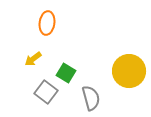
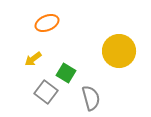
orange ellipse: rotated 60 degrees clockwise
yellow circle: moved 10 px left, 20 px up
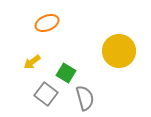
yellow arrow: moved 1 px left, 3 px down
gray square: moved 2 px down
gray semicircle: moved 6 px left
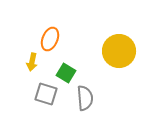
orange ellipse: moved 3 px right, 16 px down; rotated 45 degrees counterclockwise
yellow arrow: rotated 42 degrees counterclockwise
gray square: rotated 20 degrees counterclockwise
gray semicircle: rotated 10 degrees clockwise
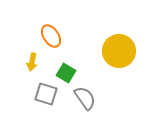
orange ellipse: moved 1 px right, 3 px up; rotated 55 degrees counterclockwise
gray semicircle: rotated 30 degrees counterclockwise
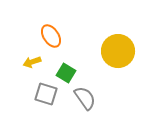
yellow circle: moved 1 px left
yellow arrow: rotated 60 degrees clockwise
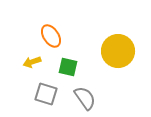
green square: moved 2 px right, 6 px up; rotated 18 degrees counterclockwise
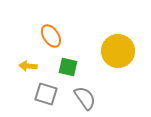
yellow arrow: moved 4 px left, 4 px down; rotated 24 degrees clockwise
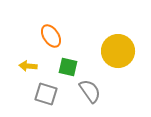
gray semicircle: moved 5 px right, 7 px up
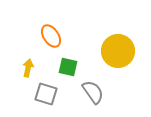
yellow arrow: moved 2 px down; rotated 96 degrees clockwise
gray semicircle: moved 3 px right, 1 px down
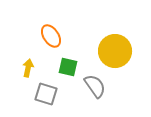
yellow circle: moved 3 px left
gray semicircle: moved 2 px right, 6 px up
